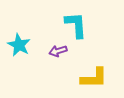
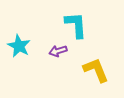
cyan star: moved 1 px down
yellow L-shape: moved 2 px right, 8 px up; rotated 112 degrees counterclockwise
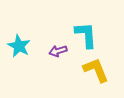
cyan L-shape: moved 10 px right, 10 px down
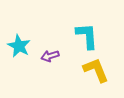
cyan L-shape: moved 1 px right, 1 px down
purple arrow: moved 8 px left, 5 px down
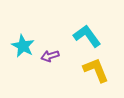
cyan L-shape: rotated 32 degrees counterclockwise
cyan star: moved 4 px right
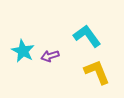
cyan star: moved 5 px down
yellow L-shape: moved 1 px right, 2 px down
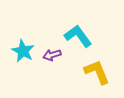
cyan L-shape: moved 9 px left
purple arrow: moved 2 px right, 1 px up
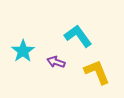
cyan star: rotated 10 degrees clockwise
purple arrow: moved 4 px right, 7 px down; rotated 36 degrees clockwise
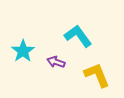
yellow L-shape: moved 3 px down
